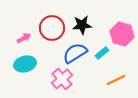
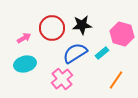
orange line: rotated 30 degrees counterclockwise
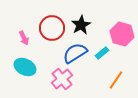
black star: moved 1 px left; rotated 24 degrees counterclockwise
pink arrow: rotated 96 degrees clockwise
cyan ellipse: moved 3 px down; rotated 40 degrees clockwise
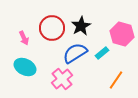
black star: moved 1 px down
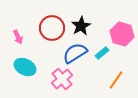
pink arrow: moved 6 px left, 1 px up
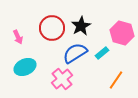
pink hexagon: moved 1 px up
cyan ellipse: rotated 50 degrees counterclockwise
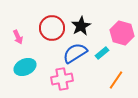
pink cross: rotated 30 degrees clockwise
